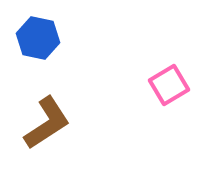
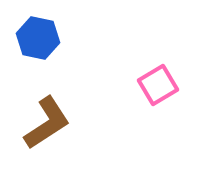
pink square: moved 11 px left
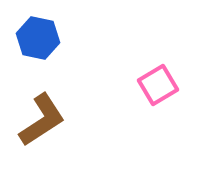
brown L-shape: moved 5 px left, 3 px up
